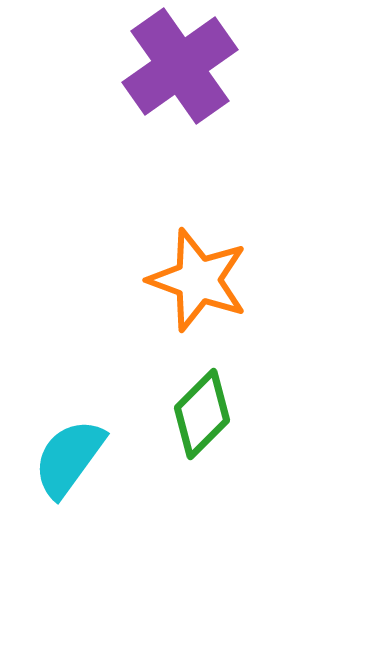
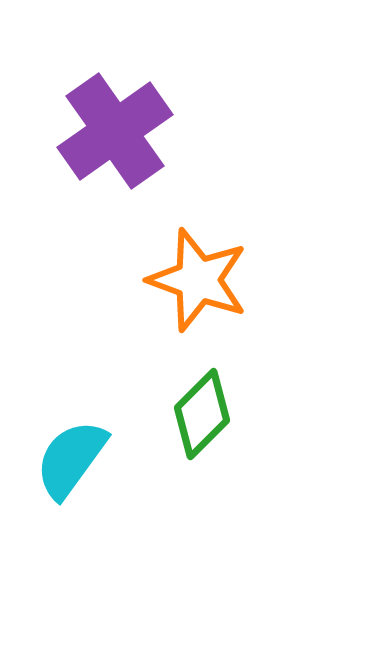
purple cross: moved 65 px left, 65 px down
cyan semicircle: moved 2 px right, 1 px down
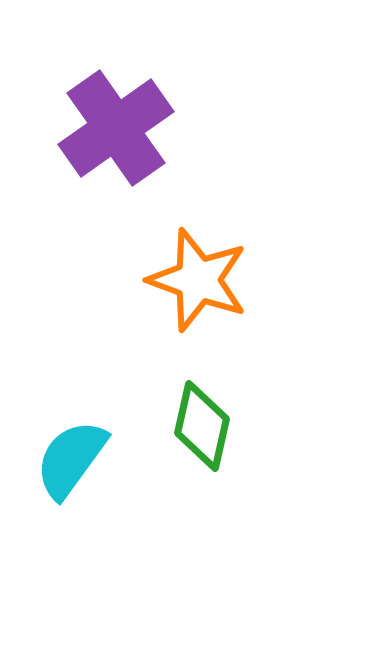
purple cross: moved 1 px right, 3 px up
green diamond: moved 12 px down; rotated 32 degrees counterclockwise
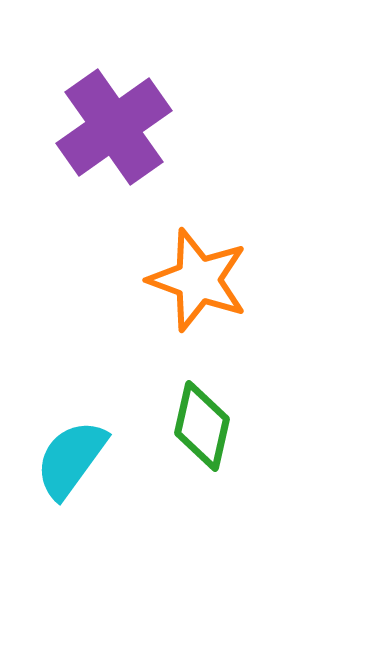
purple cross: moved 2 px left, 1 px up
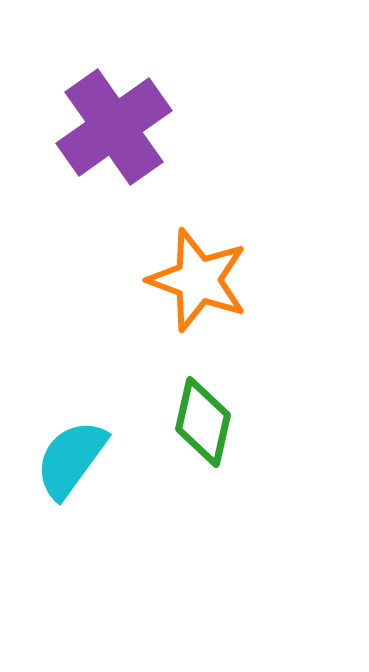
green diamond: moved 1 px right, 4 px up
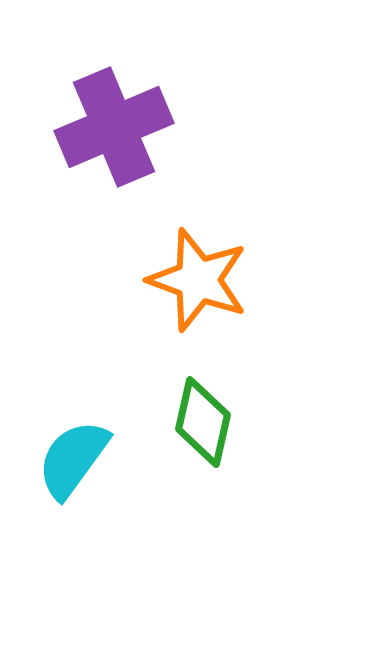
purple cross: rotated 12 degrees clockwise
cyan semicircle: moved 2 px right
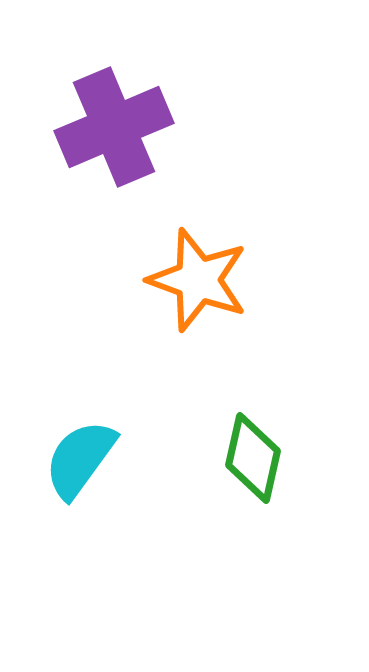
green diamond: moved 50 px right, 36 px down
cyan semicircle: moved 7 px right
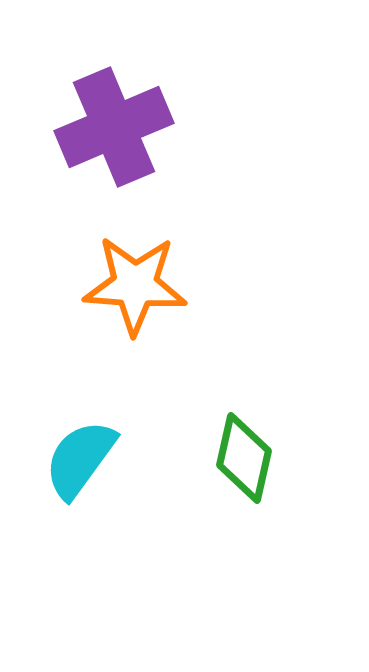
orange star: moved 63 px left, 5 px down; rotated 16 degrees counterclockwise
green diamond: moved 9 px left
